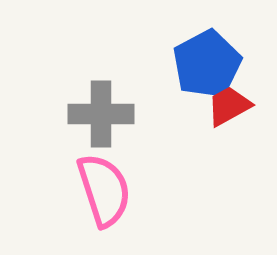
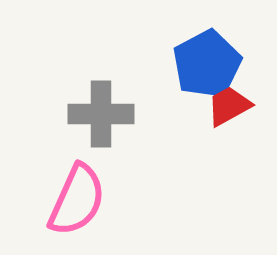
pink semicircle: moved 27 px left, 10 px down; rotated 42 degrees clockwise
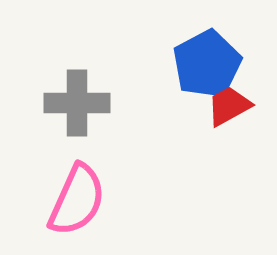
gray cross: moved 24 px left, 11 px up
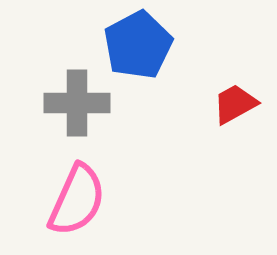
blue pentagon: moved 69 px left, 19 px up
red trapezoid: moved 6 px right, 2 px up
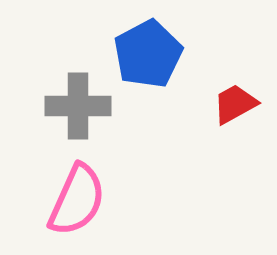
blue pentagon: moved 10 px right, 9 px down
gray cross: moved 1 px right, 3 px down
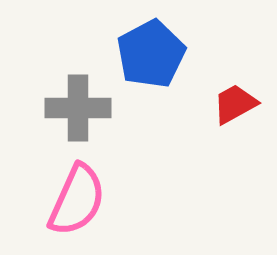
blue pentagon: moved 3 px right
gray cross: moved 2 px down
